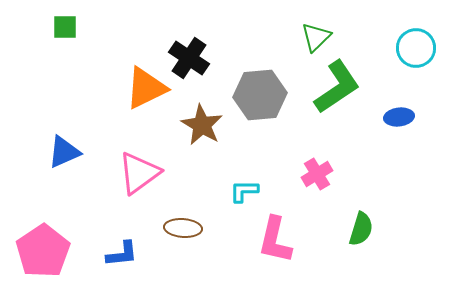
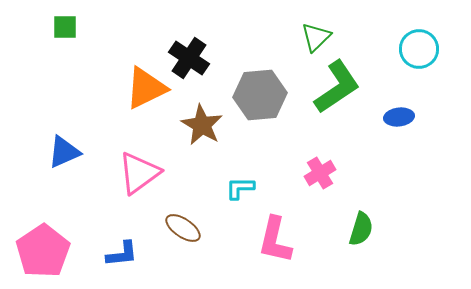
cyan circle: moved 3 px right, 1 px down
pink cross: moved 3 px right, 1 px up
cyan L-shape: moved 4 px left, 3 px up
brown ellipse: rotated 30 degrees clockwise
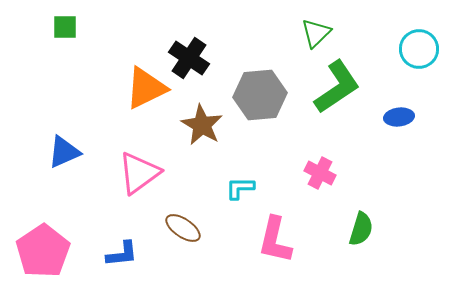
green triangle: moved 4 px up
pink cross: rotated 32 degrees counterclockwise
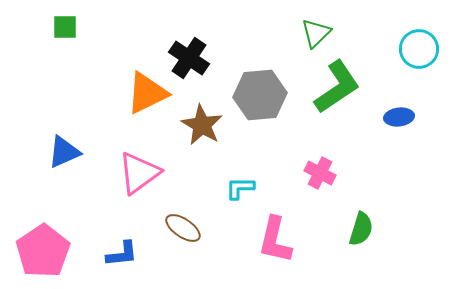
orange triangle: moved 1 px right, 5 px down
